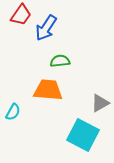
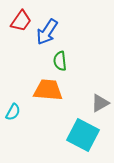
red trapezoid: moved 6 px down
blue arrow: moved 1 px right, 4 px down
green semicircle: rotated 90 degrees counterclockwise
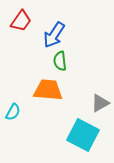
blue arrow: moved 7 px right, 3 px down
